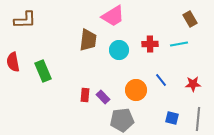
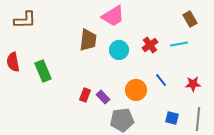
red cross: moved 1 px down; rotated 35 degrees counterclockwise
red rectangle: rotated 16 degrees clockwise
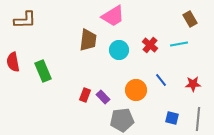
red cross: rotated 14 degrees counterclockwise
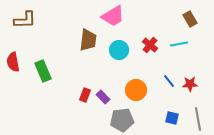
blue line: moved 8 px right, 1 px down
red star: moved 3 px left
gray line: rotated 15 degrees counterclockwise
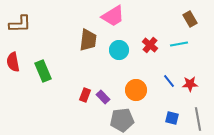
brown L-shape: moved 5 px left, 4 px down
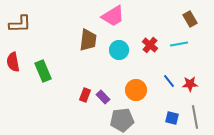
gray line: moved 3 px left, 2 px up
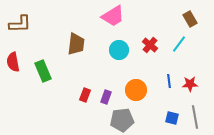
brown trapezoid: moved 12 px left, 4 px down
cyan line: rotated 42 degrees counterclockwise
blue line: rotated 32 degrees clockwise
purple rectangle: moved 3 px right; rotated 64 degrees clockwise
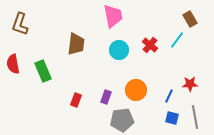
pink trapezoid: rotated 70 degrees counterclockwise
brown L-shape: rotated 110 degrees clockwise
cyan line: moved 2 px left, 4 px up
red semicircle: moved 2 px down
blue line: moved 15 px down; rotated 32 degrees clockwise
red rectangle: moved 9 px left, 5 px down
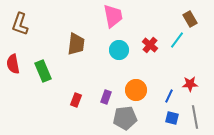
gray pentagon: moved 3 px right, 2 px up
